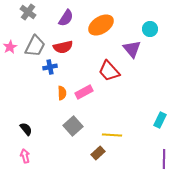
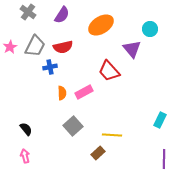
purple semicircle: moved 4 px left, 3 px up
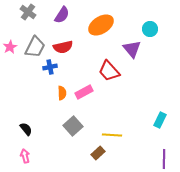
gray trapezoid: moved 1 px down
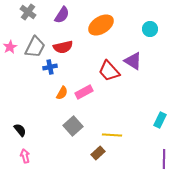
purple triangle: moved 1 px right, 12 px down; rotated 18 degrees counterclockwise
orange semicircle: rotated 32 degrees clockwise
black semicircle: moved 6 px left, 1 px down
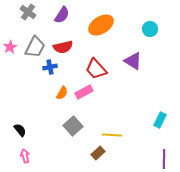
red trapezoid: moved 13 px left, 2 px up
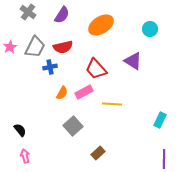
yellow line: moved 31 px up
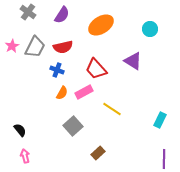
pink star: moved 2 px right, 1 px up
blue cross: moved 7 px right, 3 px down; rotated 32 degrees clockwise
yellow line: moved 5 px down; rotated 30 degrees clockwise
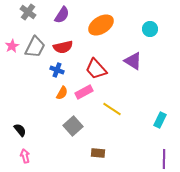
brown rectangle: rotated 48 degrees clockwise
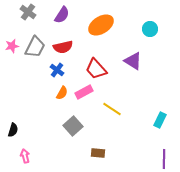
pink star: rotated 16 degrees clockwise
blue cross: rotated 16 degrees clockwise
black semicircle: moved 7 px left; rotated 56 degrees clockwise
